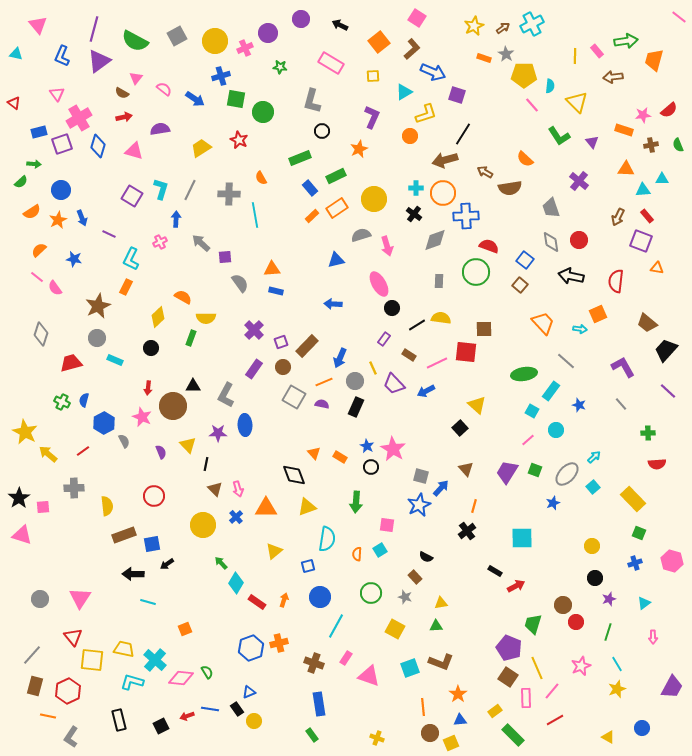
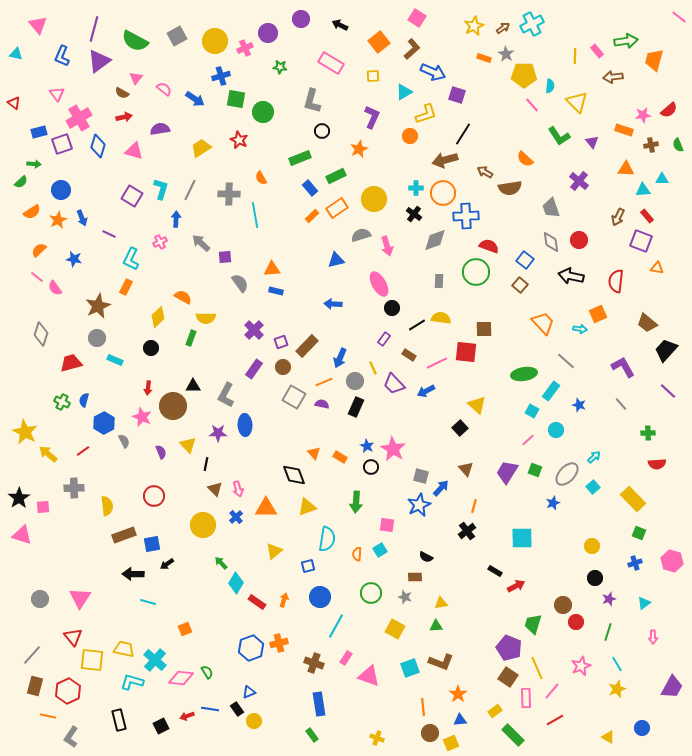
brown rectangle at (415, 577): rotated 48 degrees counterclockwise
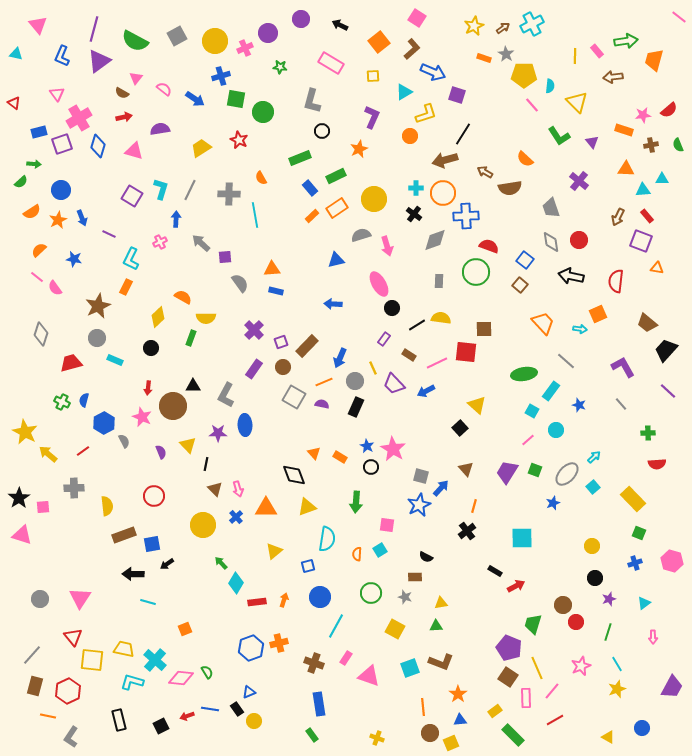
red rectangle at (257, 602): rotated 42 degrees counterclockwise
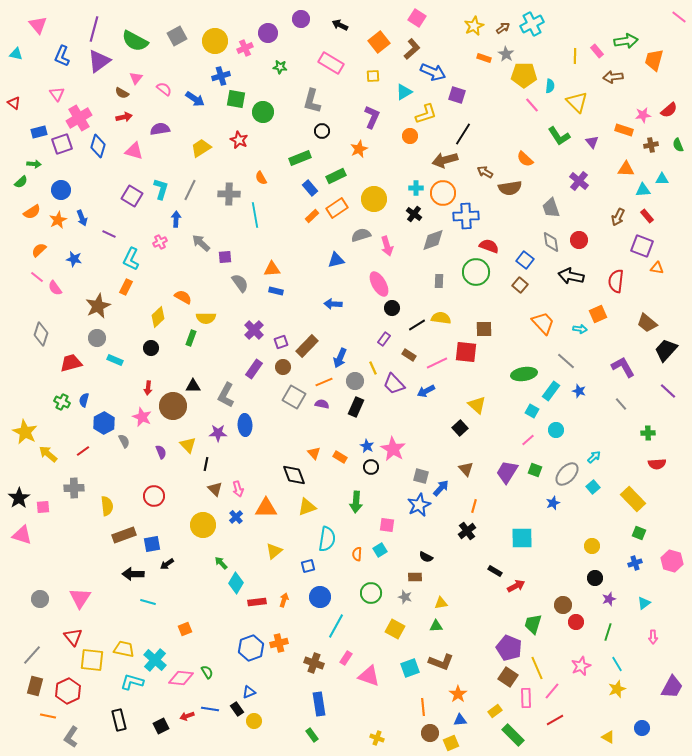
gray diamond at (435, 240): moved 2 px left
purple square at (641, 241): moved 1 px right, 5 px down
blue star at (579, 405): moved 14 px up
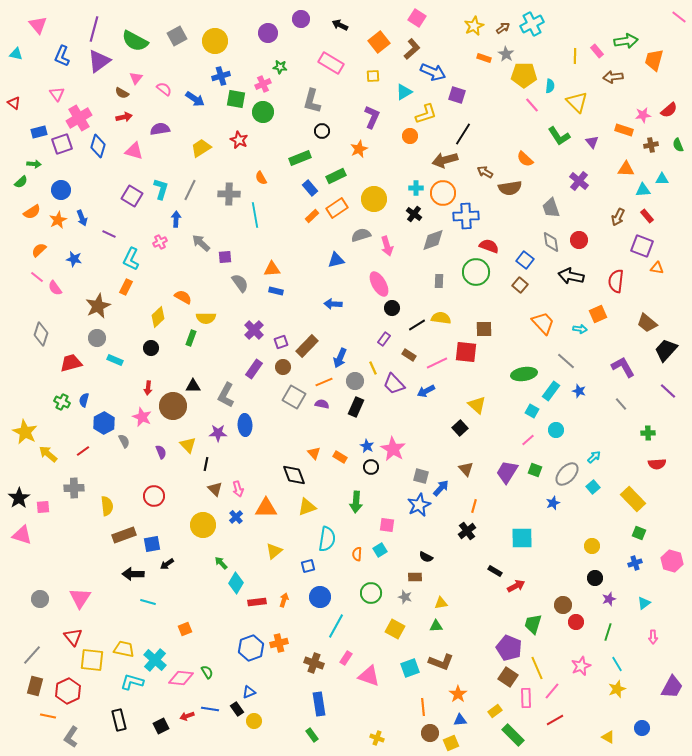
pink cross at (245, 48): moved 18 px right, 36 px down
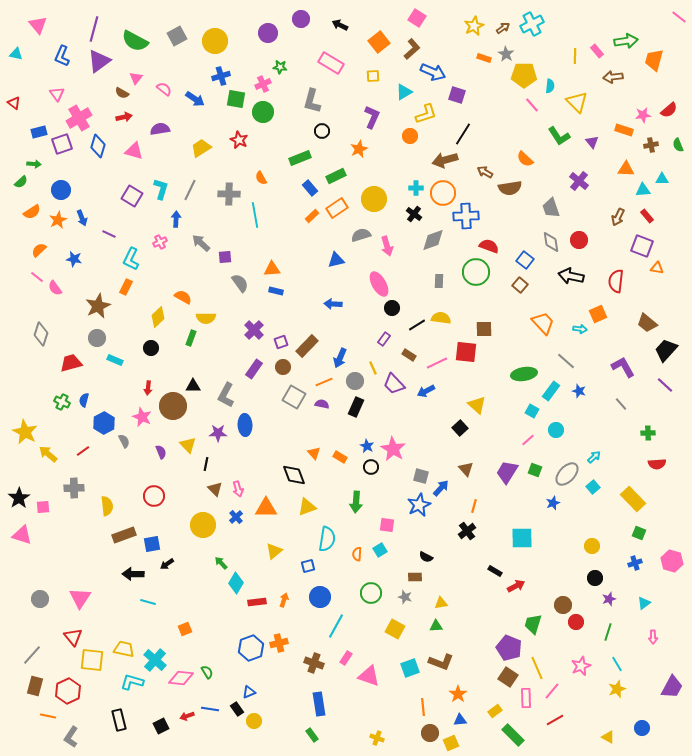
purple line at (668, 391): moved 3 px left, 6 px up
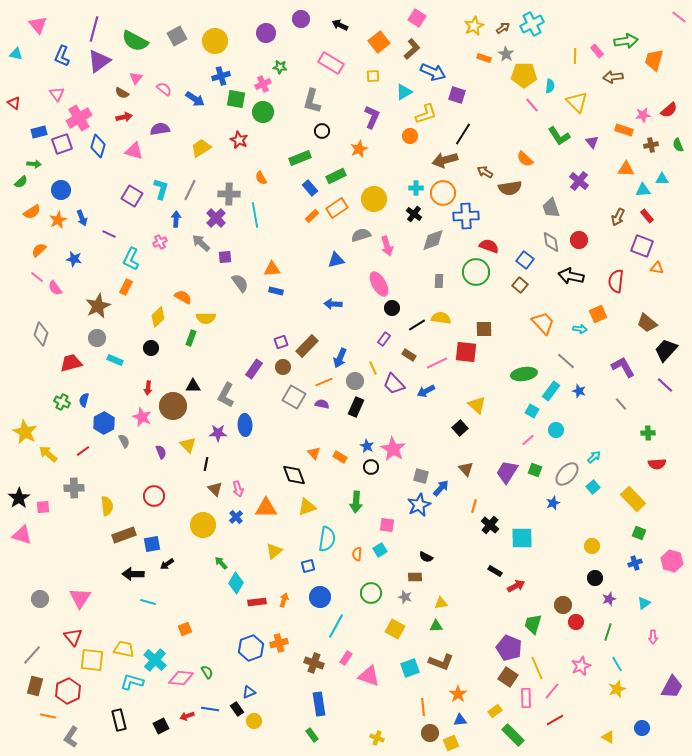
purple circle at (268, 33): moved 2 px left
purple cross at (254, 330): moved 38 px left, 112 px up
black cross at (467, 531): moved 23 px right, 6 px up; rotated 12 degrees counterclockwise
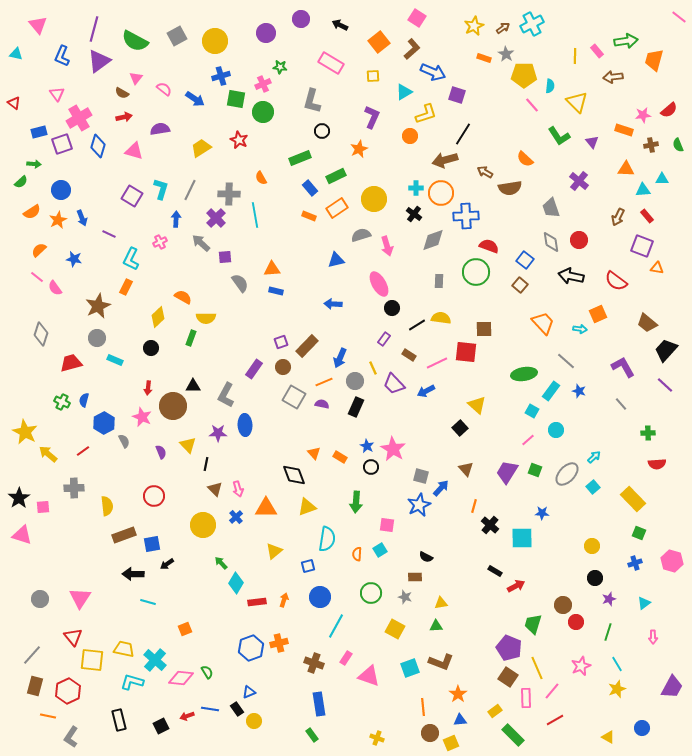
orange circle at (443, 193): moved 2 px left
orange rectangle at (312, 216): moved 3 px left; rotated 64 degrees clockwise
red semicircle at (616, 281): rotated 60 degrees counterclockwise
blue star at (553, 503): moved 11 px left, 10 px down; rotated 24 degrees clockwise
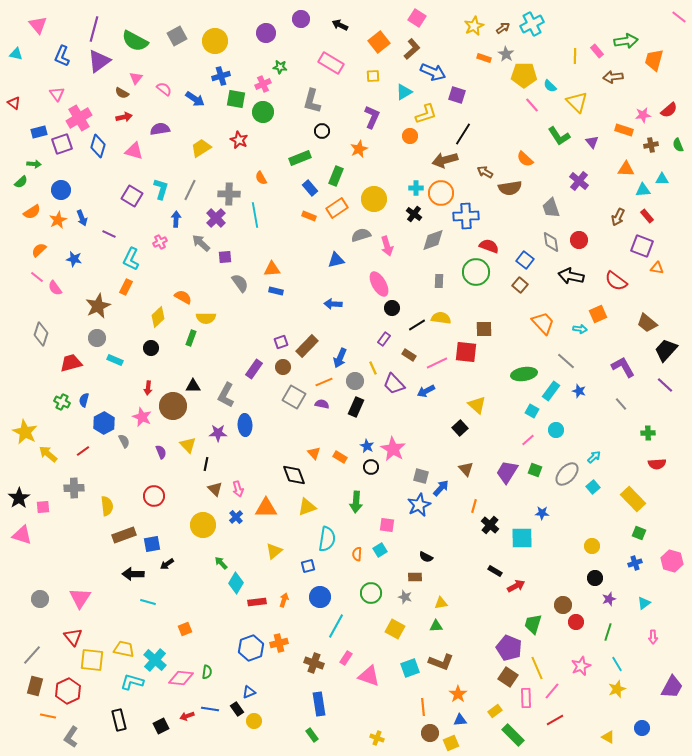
cyan semicircle at (550, 86): rotated 128 degrees clockwise
green rectangle at (336, 176): rotated 42 degrees counterclockwise
green semicircle at (207, 672): rotated 40 degrees clockwise
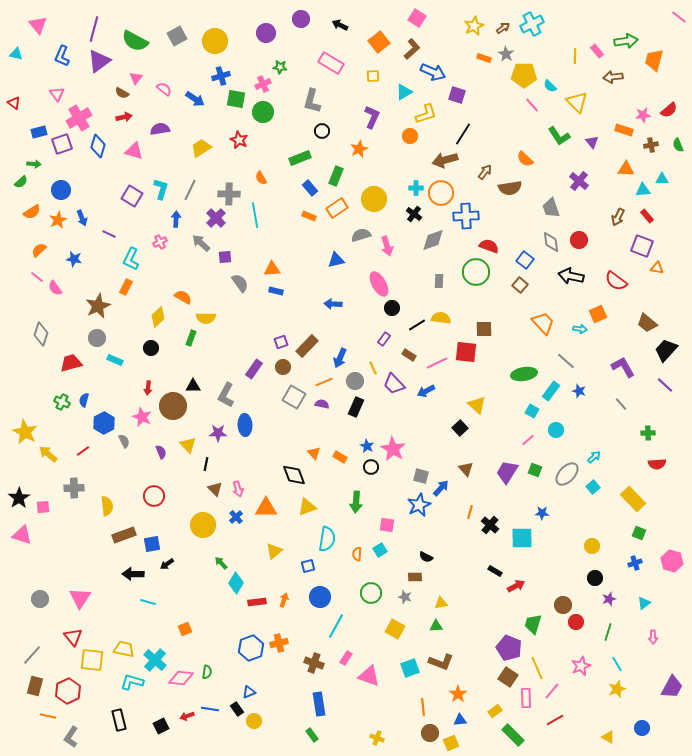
brown arrow at (485, 172): rotated 98 degrees clockwise
orange line at (474, 506): moved 4 px left, 6 px down
